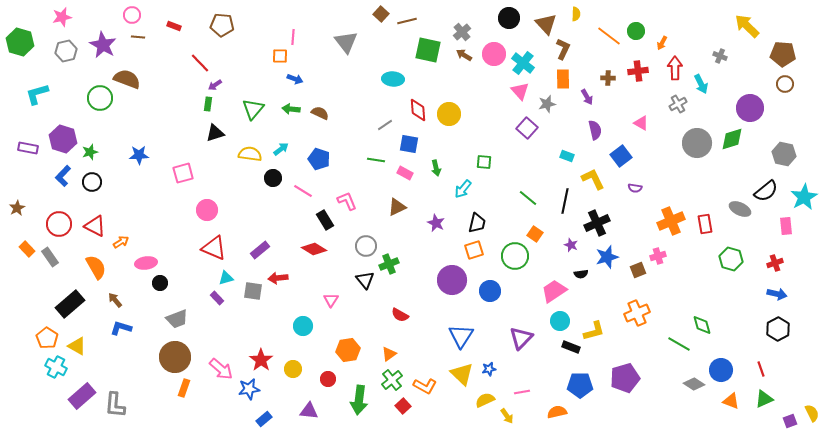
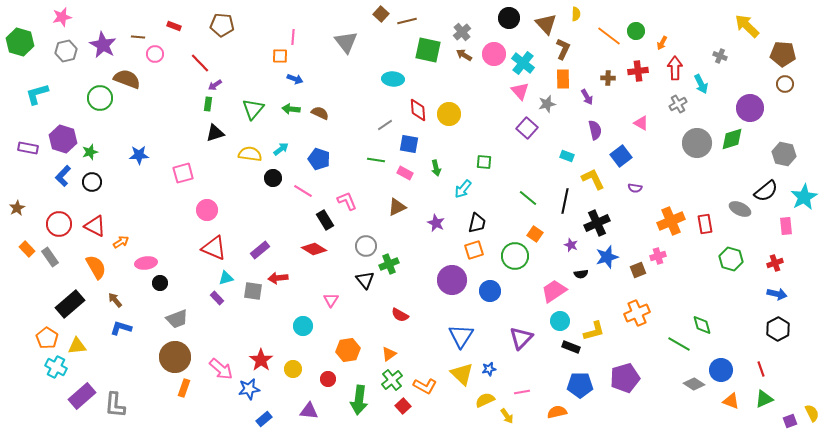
pink circle at (132, 15): moved 23 px right, 39 px down
yellow triangle at (77, 346): rotated 36 degrees counterclockwise
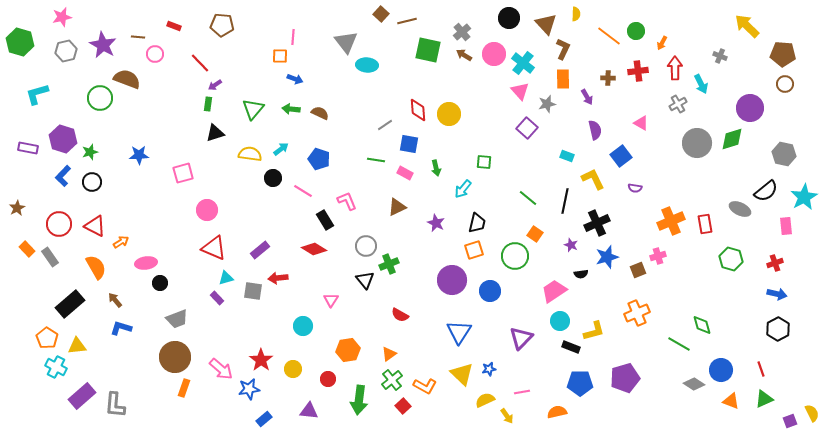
cyan ellipse at (393, 79): moved 26 px left, 14 px up
blue triangle at (461, 336): moved 2 px left, 4 px up
blue pentagon at (580, 385): moved 2 px up
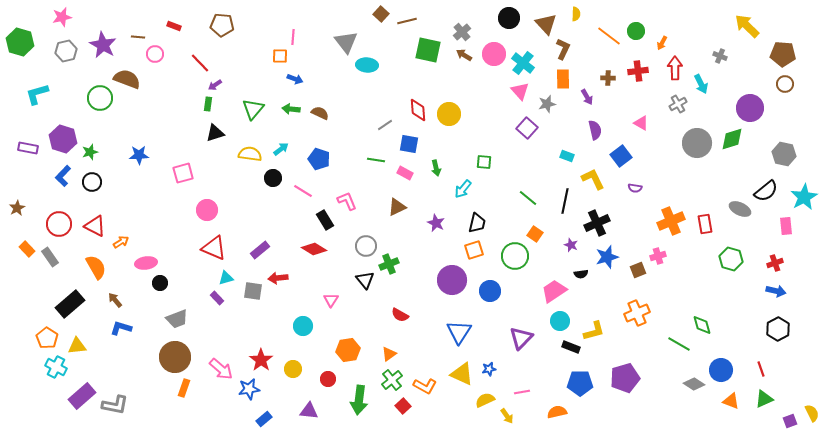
blue arrow at (777, 294): moved 1 px left, 3 px up
yellow triangle at (462, 374): rotated 20 degrees counterclockwise
gray L-shape at (115, 405): rotated 84 degrees counterclockwise
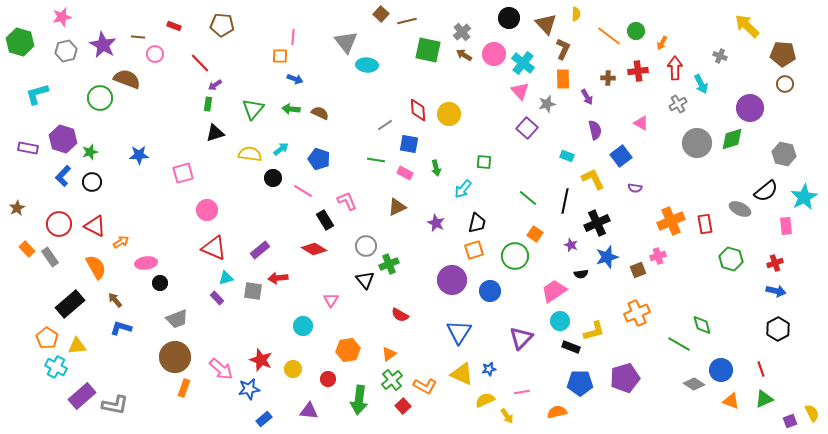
red star at (261, 360): rotated 15 degrees counterclockwise
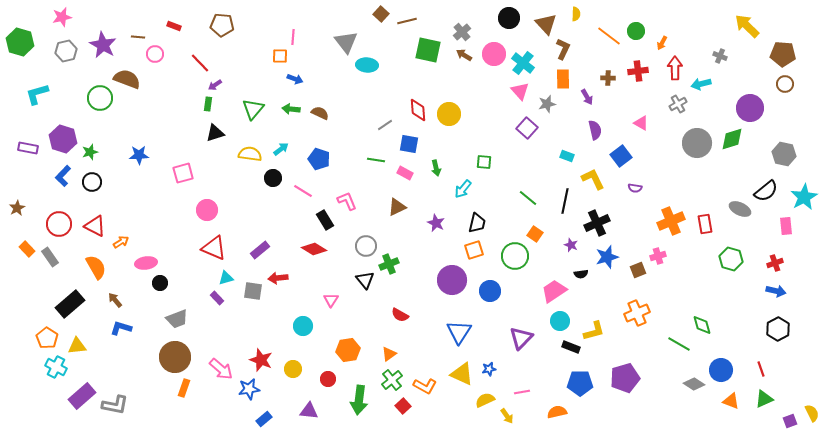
cyan arrow at (701, 84): rotated 102 degrees clockwise
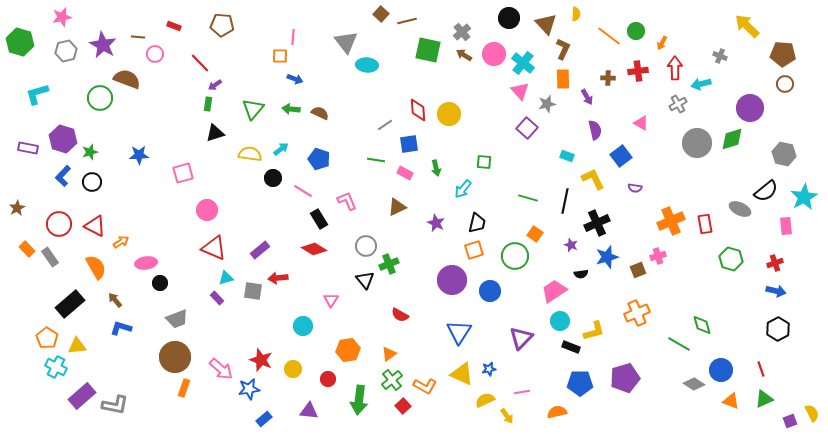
blue square at (409, 144): rotated 18 degrees counterclockwise
green line at (528, 198): rotated 24 degrees counterclockwise
black rectangle at (325, 220): moved 6 px left, 1 px up
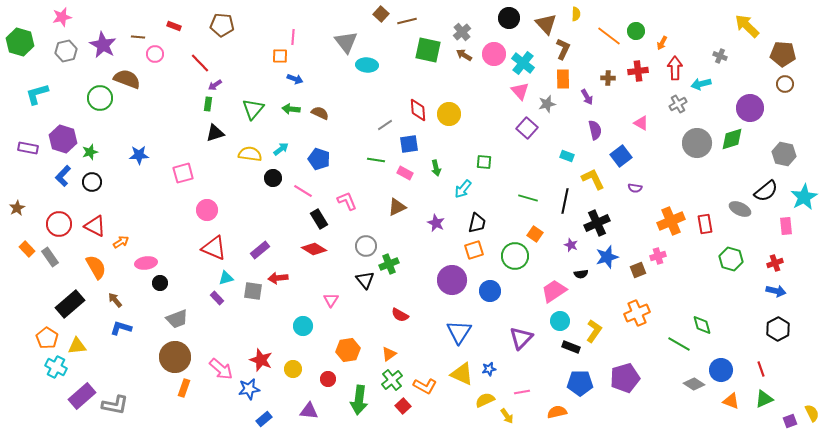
yellow L-shape at (594, 331): rotated 40 degrees counterclockwise
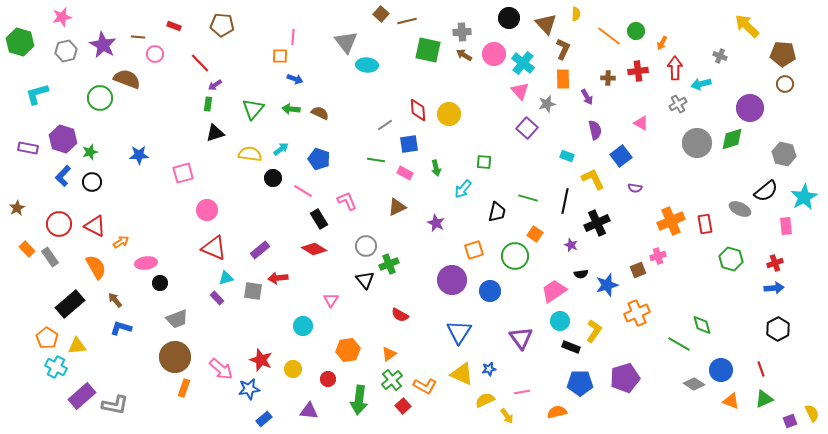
gray cross at (462, 32): rotated 36 degrees clockwise
black trapezoid at (477, 223): moved 20 px right, 11 px up
blue star at (607, 257): moved 28 px down
blue arrow at (776, 291): moved 2 px left, 3 px up; rotated 18 degrees counterclockwise
purple triangle at (521, 338): rotated 20 degrees counterclockwise
